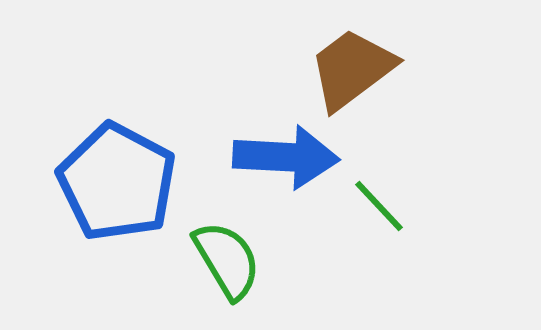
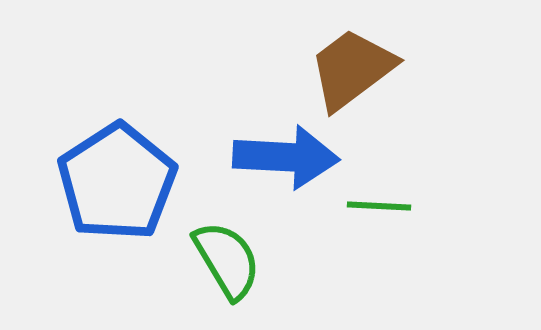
blue pentagon: rotated 11 degrees clockwise
green line: rotated 44 degrees counterclockwise
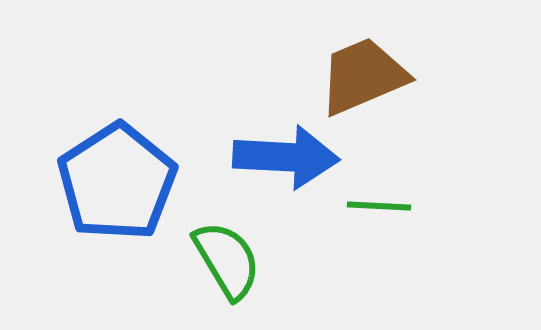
brown trapezoid: moved 11 px right, 7 px down; rotated 14 degrees clockwise
